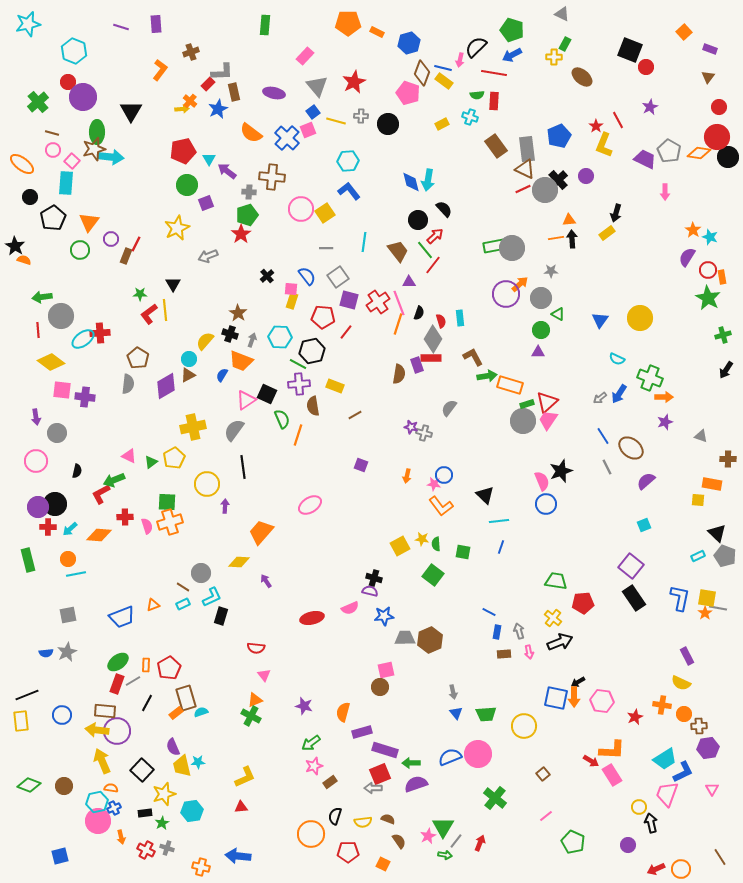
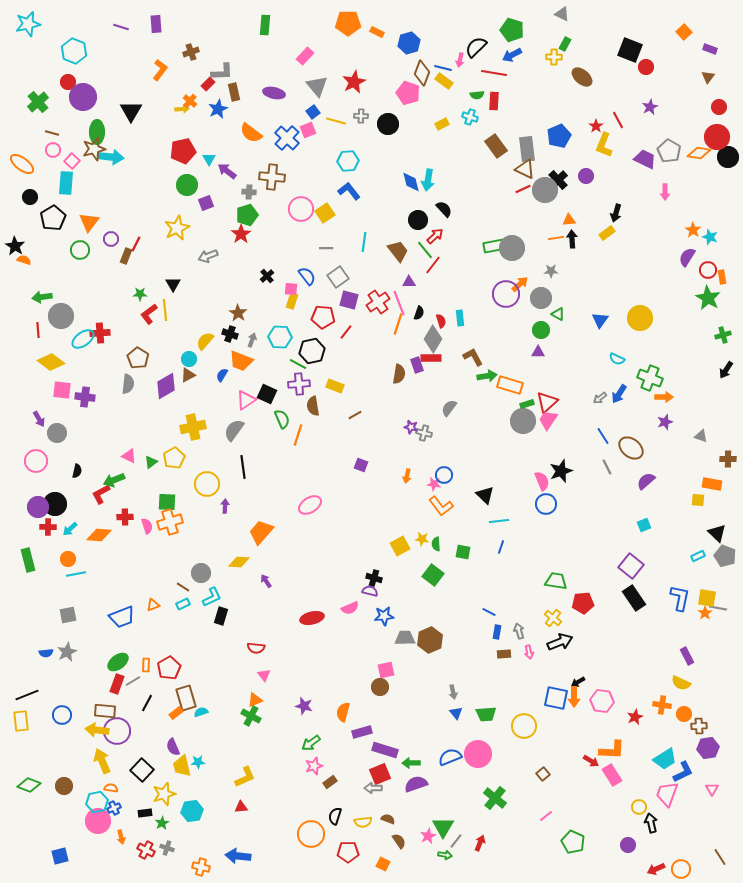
purple arrow at (36, 417): moved 3 px right, 2 px down; rotated 21 degrees counterclockwise
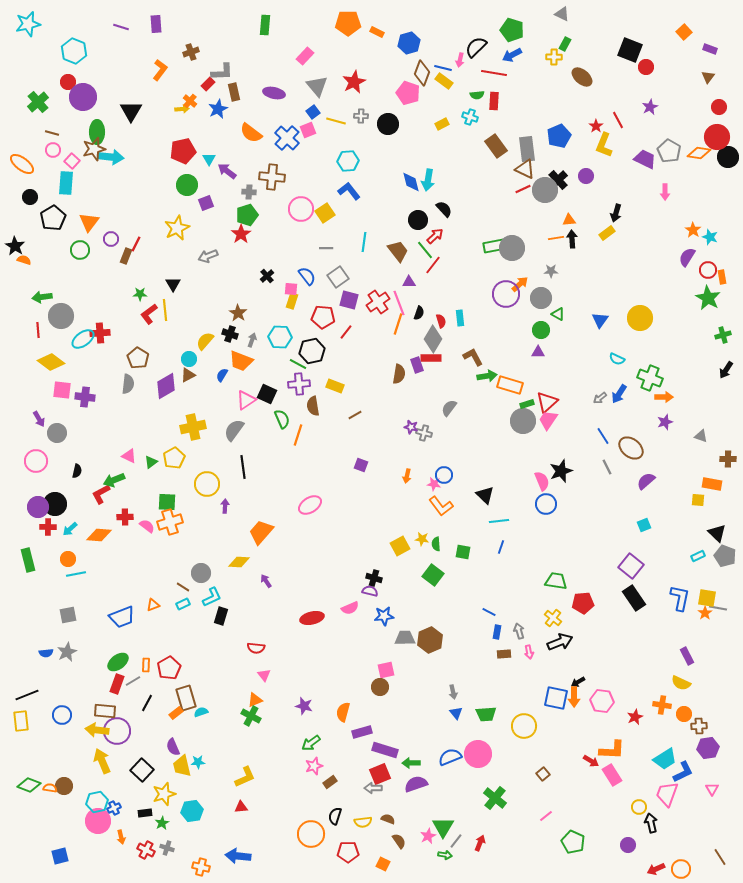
pink semicircle at (147, 526): rotated 35 degrees counterclockwise
orange semicircle at (111, 788): moved 61 px left
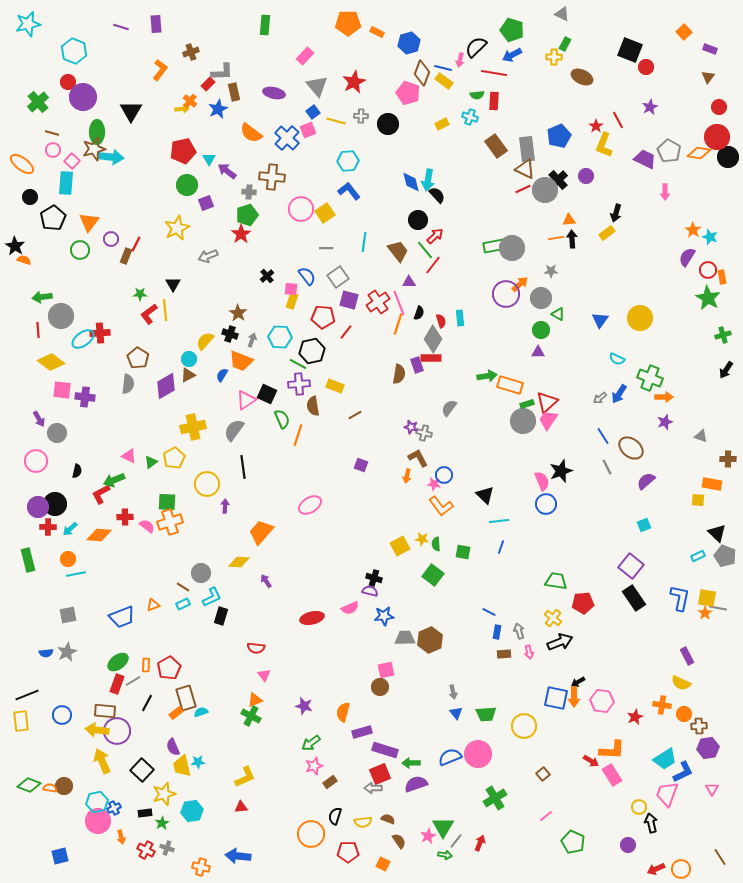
brown ellipse at (582, 77): rotated 15 degrees counterclockwise
black semicircle at (444, 209): moved 7 px left, 14 px up
brown L-shape at (473, 357): moved 55 px left, 101 px down
green cross at (495, 798): rotated 20 degrees clockwise
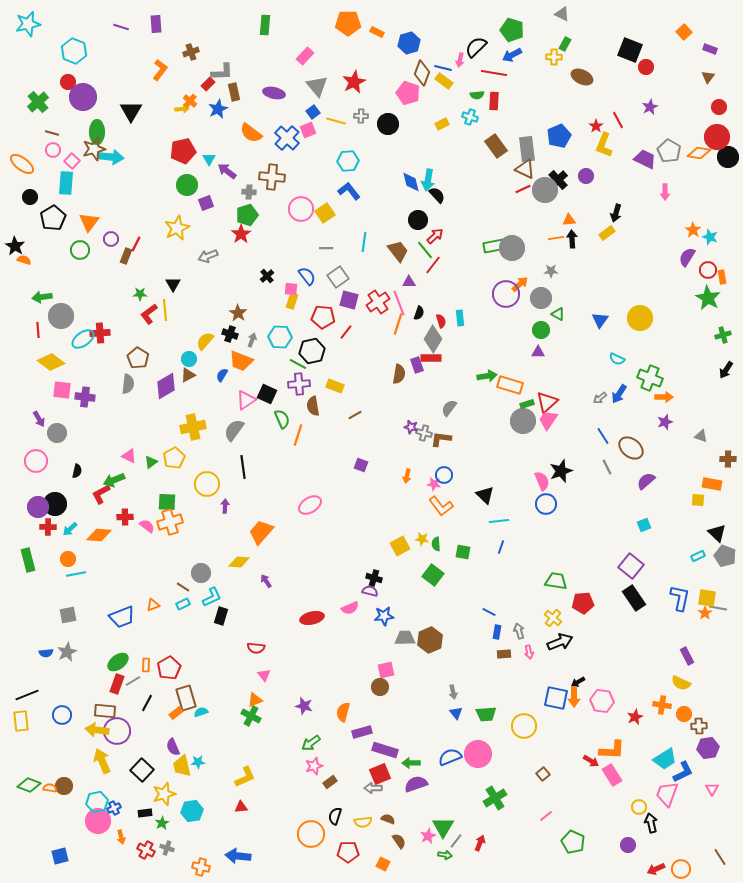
brown L-shape at (418, 458): moved 23 px right, 19 px up; rotated 55 degrees counterclockwise
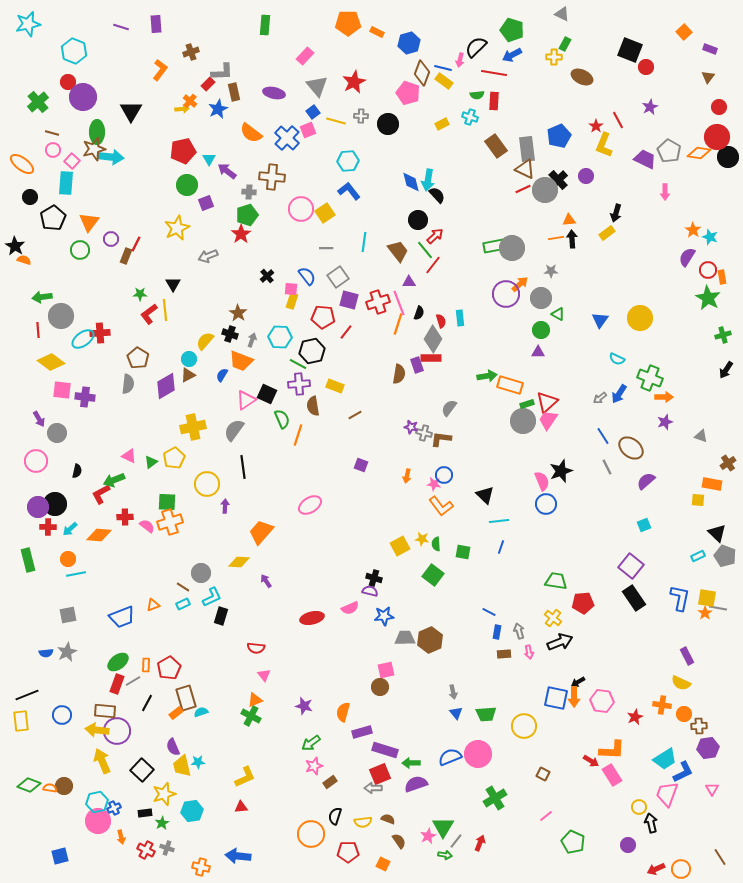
red cross at (378, 302): rotated 15 degrees clockwise
brown cross at (728, 459): moved 4 px down; rotated 35 degrees counterclockwise
brown square at (543, 774): rotated 24 degrees counterclockwise
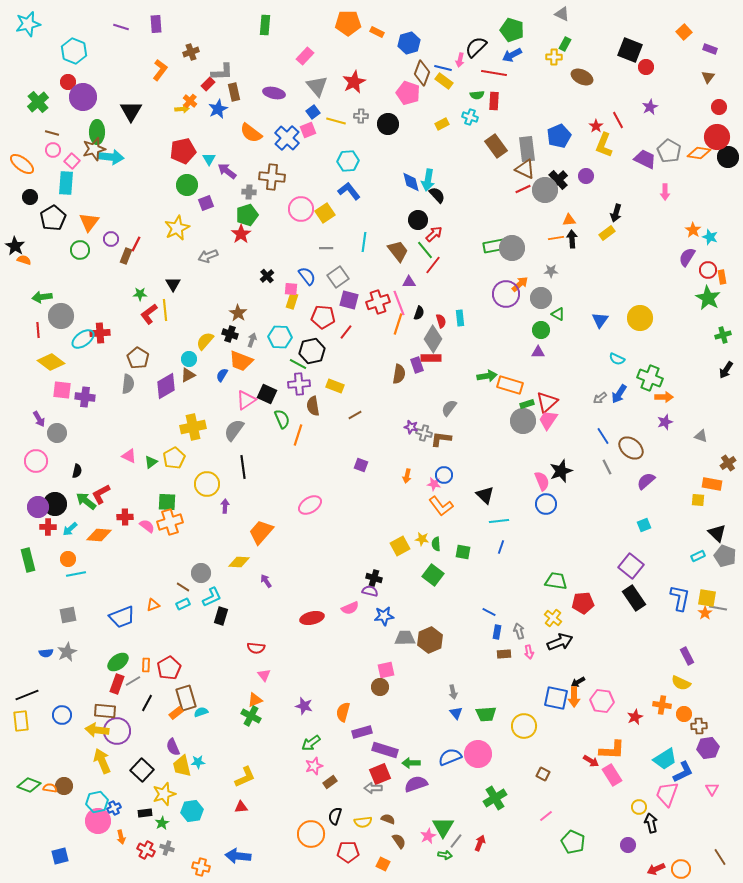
red arrow at (435, 236): moved 1 px left, 2 px up
green arrow at (114, 480): moved 28 px left, 21 px down; rotated 60 degrees clockwise
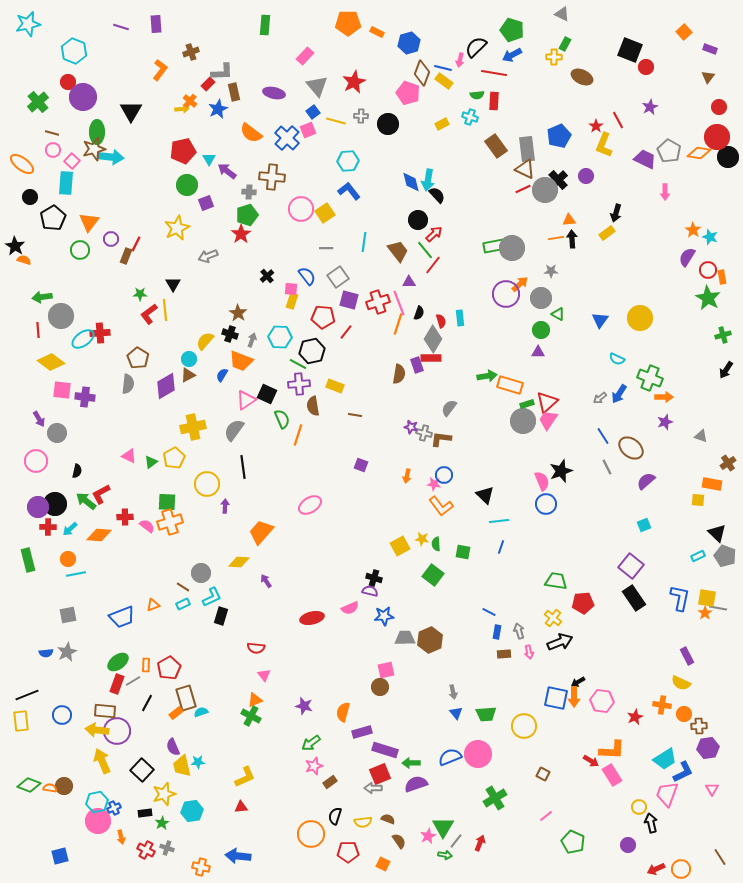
brown line at (355, 415): rotated 40 degrees clockwise
